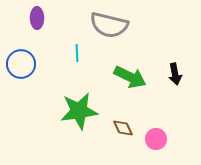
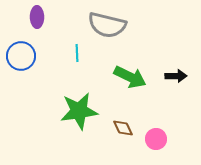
purple ellipse: moved 1 px up
gray semicircle: moved 2 px left
blue circle: moved 8 px up
black arrow: moved 1 px right, 2 px down; rotated 80 degrees counterclockwise
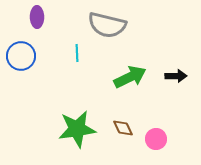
green arrow: rotated 52 degrees counterclockwise
green star: moved 2 px left, 18 px down
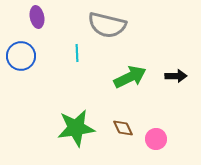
purple ellipse: rotated 10 degrees counterclockwise
green star: moved 1 px left, 1 px up
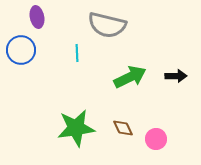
blue circle: moved 6 px up
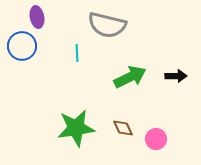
blue circle: moved 1 px right, 4 px up
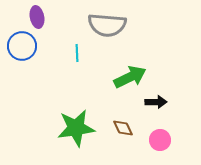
gray semicircle: rotated 9 degrees counterclockwise
black arrow: moved 20 px left, 26 px down
pink circle: moved 4 px right, 1 px down
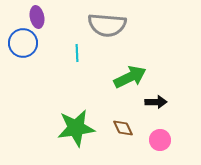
blue circle: moved 1 px right, 3 px up
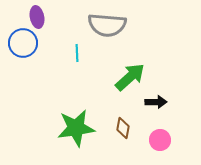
green arrow: rotated 16 degrees counterclockwise
brown diamond: rotated 35 degrees clockwise
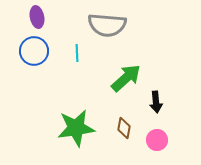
blue circle: moved 11 px right, 8 px down
green arrow: moved 4 px left, 1 px down
black arrow: rotated 85 degrees clockwise
brown diamond: moved 1 px right
pink circle: moved 3 px left
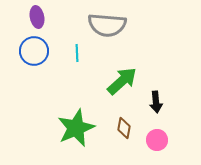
green arrow: moved 4 px left, 3 px down
green star: rotated 15 degrees counterclockwise
